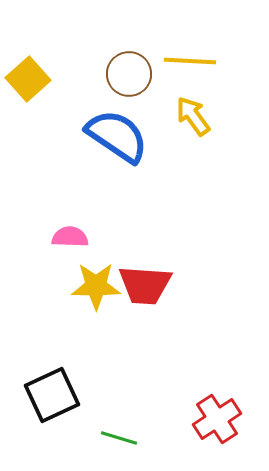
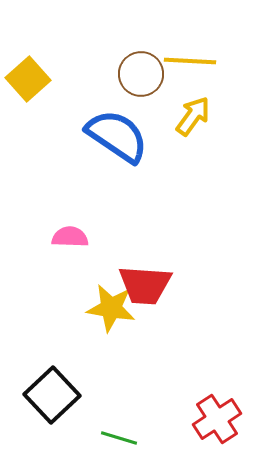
brown circle: moved 12 px right
yellow arrow: rotated 72 degrees clockwise
yellow star: moved 15 px right, 22 px down; rotated 9 degrees clockwise
black square: rotated 18 degrees counterclockwise
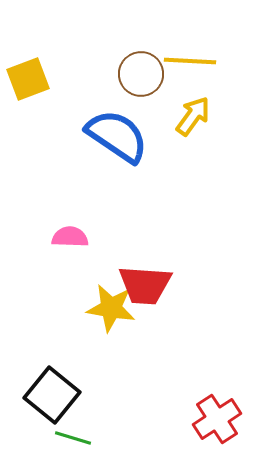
yellow square: rotated 21 degrees clockwise
black square: rotated 8 degrees counterclockwise
green line: moved 46 px left
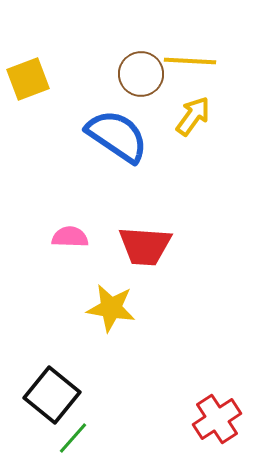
red trapezoid: moved 39 px up
green line: rotated 66 degrees counterclockwise
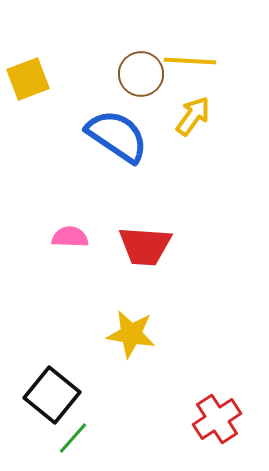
yellow star: moved 20 px right, 26 px down
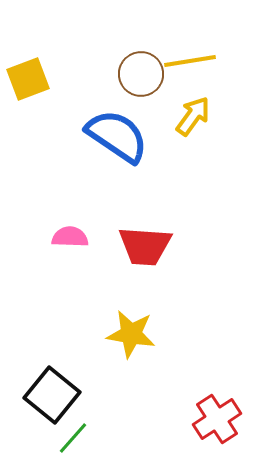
yellow line: rotated 12 degrees counterclockwise
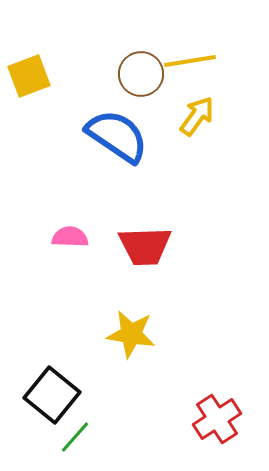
yellow square: moved 1 px right, 3 px up
yellow arrow: moved 4 px right
red trapezoid: rotated 6 degrees counterclockwise
green line: moved 2 px right, 1 px up
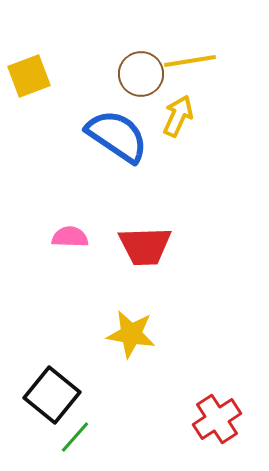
yellow arrow: moved 19 px left; rotated 12 degrees counterclockwise
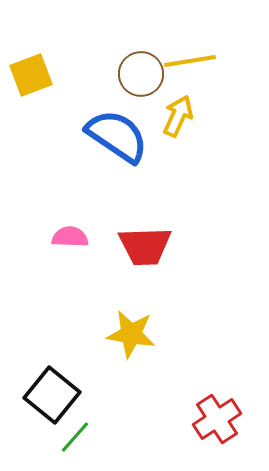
yellow square: moved 2 px right, 1 px up
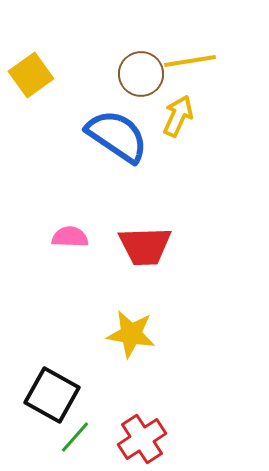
yellow square: rotated 15 degrees counterclockwise
black square: rotated 10 degrees counterclockwise
red cross: moved 75 px left, 20 px down
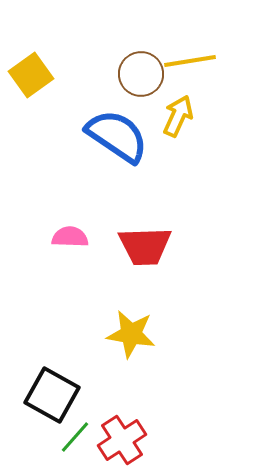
red cross: moved 20 px left, 1 px down
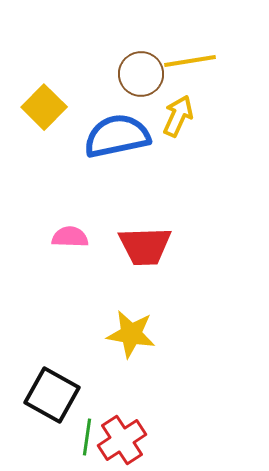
yellow square: moved 13 px right, 32 px down; rotated 9 degrees counterclockwise
blue semicircle: rotated 46 degrees counterclockwise
green line: moved 12 px right; rotated 33 degrees counterclockwise
